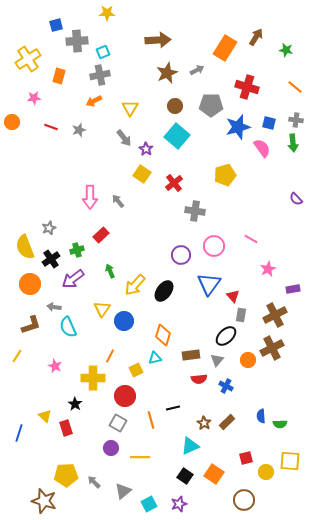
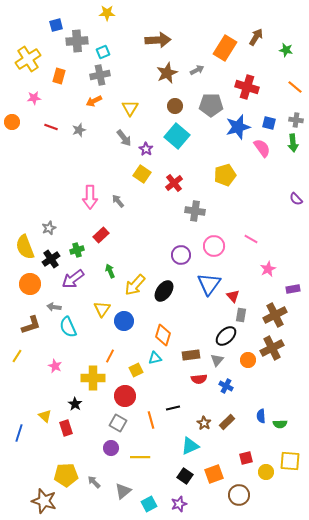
orange square at (214, 474): rotated 36 degrees clockwise
brown circle at (244, 500): moved 5 px left, 5 px up
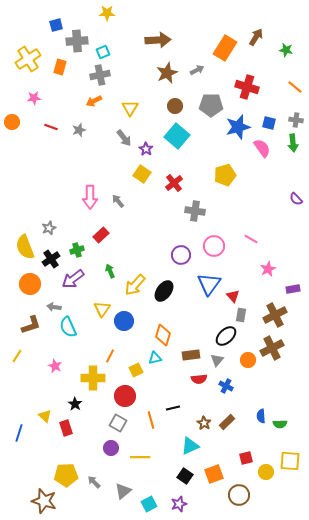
orange rectangle at (59, 76): moved 1 px right, 9 px up
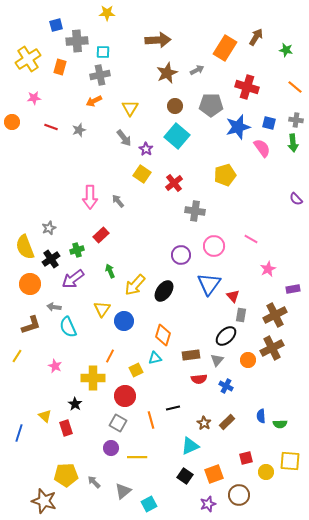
cyan square at (103, 52): rotated 24 degrees clockwise
yellow line at (140, 457): moved 3 px left
purple star at (179, 504): moved 29 px right
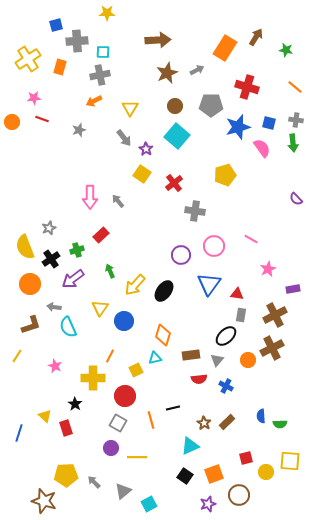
red line at (51, 127): moved 9 px left, 8 px up
red triangle at (233, 296): moved 4 px right, 2 px up; rotated 40 degrees counterclockwise
yellow triangle at (102, 309): moved 2 px left, 1 px up
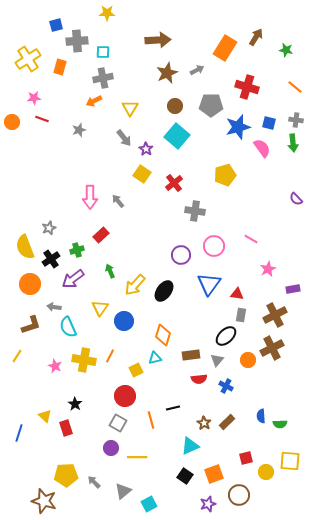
gray cross at (100, 75): moved 3 px right, 3 px down
yellow cross at (93, 378): moved 9 px left, 18 px up; rotated 10 degrees clockwise
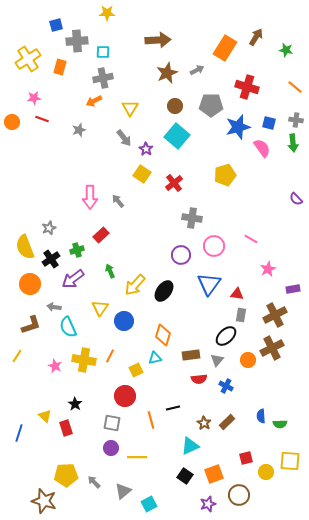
gray cross at (195, 211): moved 3 px left, 7 px down
gray square at (118, 423): moved 6 px left; rotated 18 degrees counterclockwise
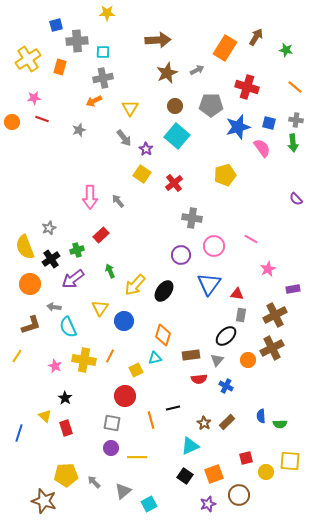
black star at (75, 404): moved 10 px left, 6 px up
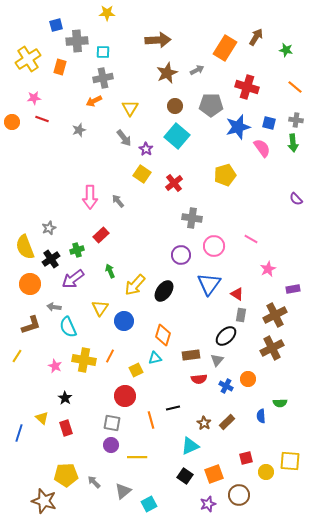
red triangle at (237, 294): rotated 24 degrees clockwise
orange circle at (248, 360): moved 19 px down
yellow triangle at (45, 416): moved 3 px left, 2 px down
green semicircle at (280, 424): moved 21 px up
purple circle at (111, 448): moved 3 px up
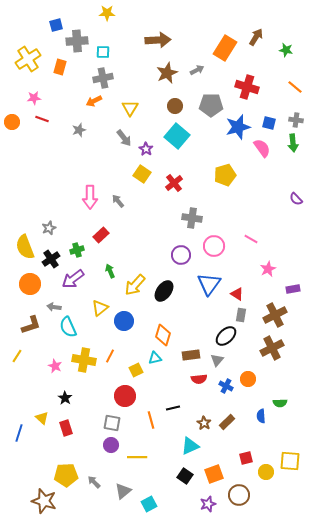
yellow triangle at (100, 308): rotated 18 degrees clockwise
